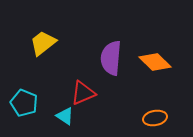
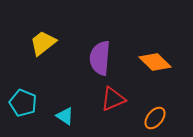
purple semicircle: moved 11 px left
red triangle: moved 30 px right, 6 px down
cyan pentagon: moved 1 px left
orange ellipse: rotated 40 degrees counterclockwise
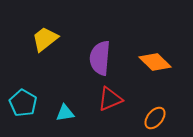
yellow trapezoid: moved 2 px right, 4 px up
red triangle: moved 3 px left
cyan pentagon: rotated 8 degrees clockwise
cyan triangle: moved 3 px up; rotated 42 degrees counterclockwise
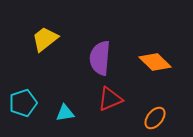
cyan pentagon: rotated 24 degrees clockwise
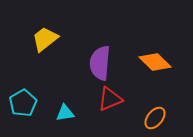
purple semicircle: moved 5 px down
cyan pentagon: rotated 12 degrees counterclockwise
